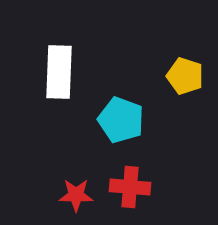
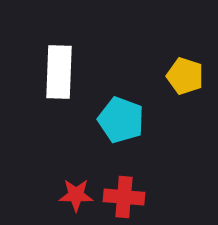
red cross: moved 6 px left, 10 px down
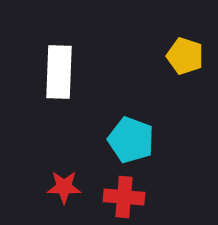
yellow pentagon: moved 20 px up
cyan pentagon: moved 10 px right, 20 px down
red star: moved 12 px left, 8 px up
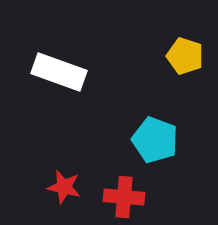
white rectangle: rotated 72 degrees counterclockwise
cyan pentagon: moved 24 px right
red star: rotated 12 degrees clockwise
